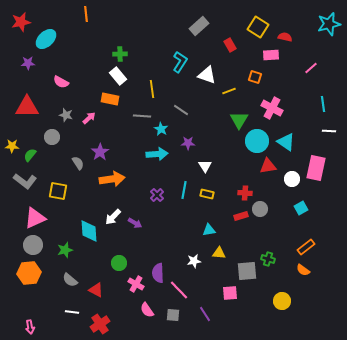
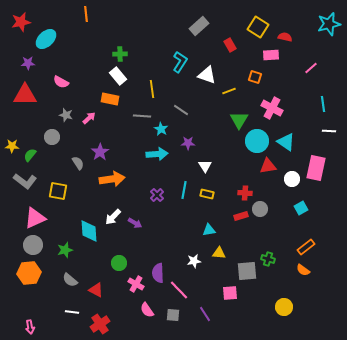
red triangle at (27, 107): moved 2 px left, 12 px up
yellow circle at (282, 301): moved 2 px right, 6 px down
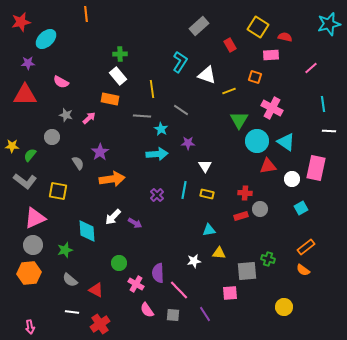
cyan diamond at (89, 231): moved 2 px left
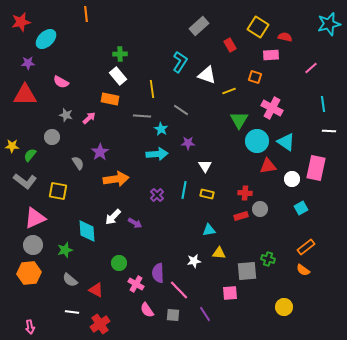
orange arrow at (112, 179): moved 4 px right
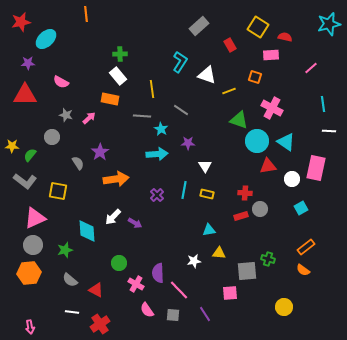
green triangle at (239, 120): rotated 42 degrees counterclockwise
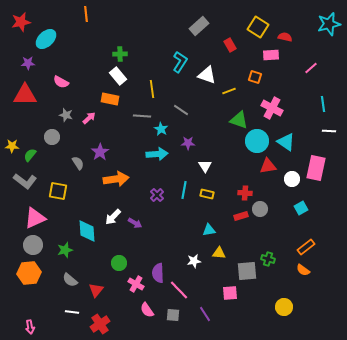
red triangle at (96, 290): rotated 42 degrees clockwise
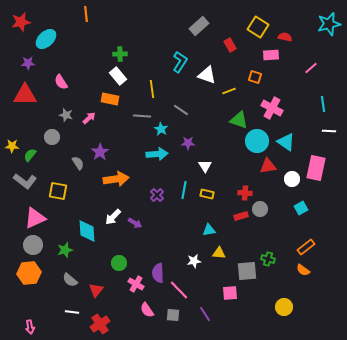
pink semicircle at (61, 82): rotated 28 degrees clockwise
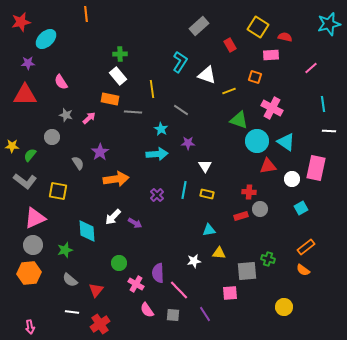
gray line at (142, 116): moved 9 px left, 4 px up
red cross at (245, 193): moved 4 px right, 1 px up
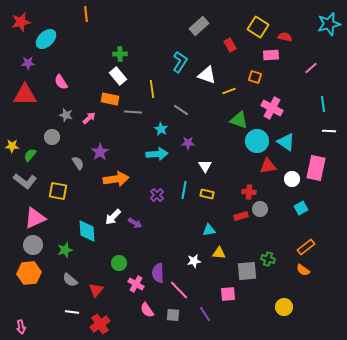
pink square at (230, 293): moved 2 px left, 1 px down
pink arrow at (30, 327): moved 9 px left
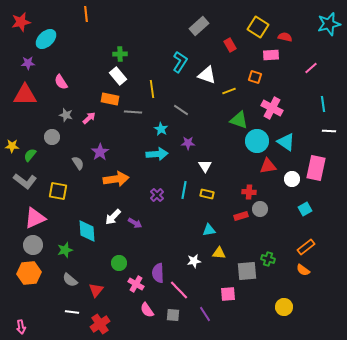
cyan square at (301, 208): moved 4 px right, 1 px down
